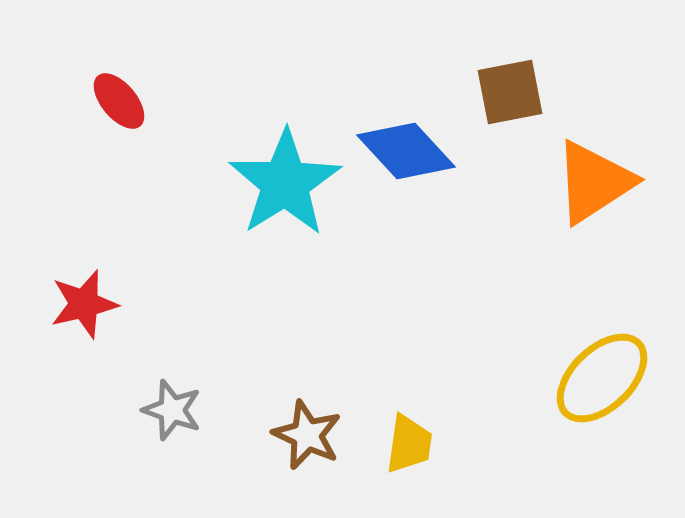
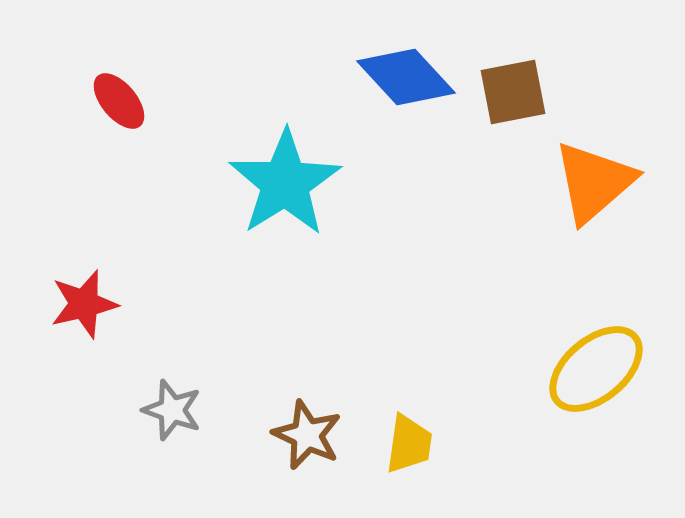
brown square: moved 3 px right
blue diamond: moved 74 px up
orange triangle: rotated 8 degrees counterclockwise
yellow ellipse: moved 6 px left, 9 px up; rotated 4 degrees clockwise
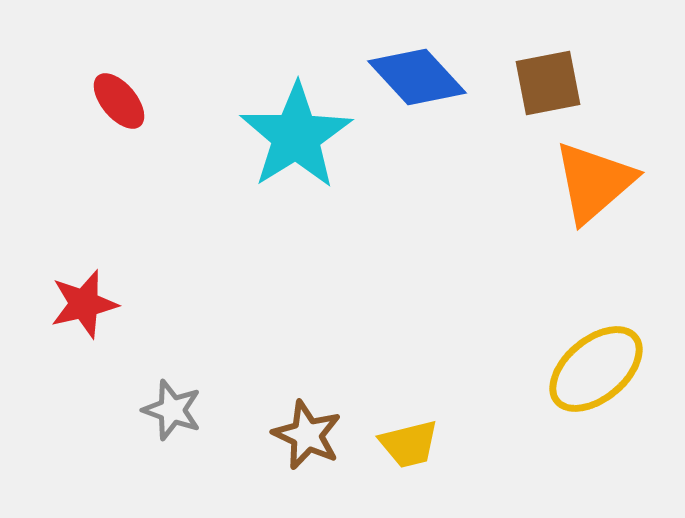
blue diamond: moved 11 px right
brown square: moved 35 px right, 9 px up
cyan star: moved 11 px right, 47 px up
yellow trapezoid: rotated 68 degrees clockwise
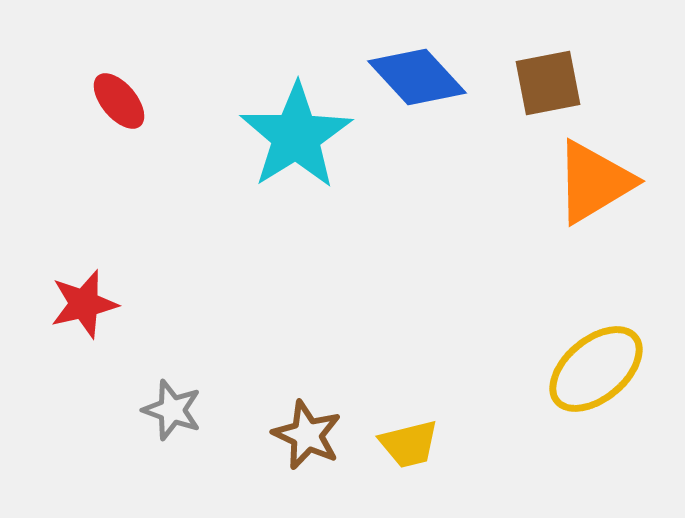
orange triangle: rotated 10 degrees clockwise
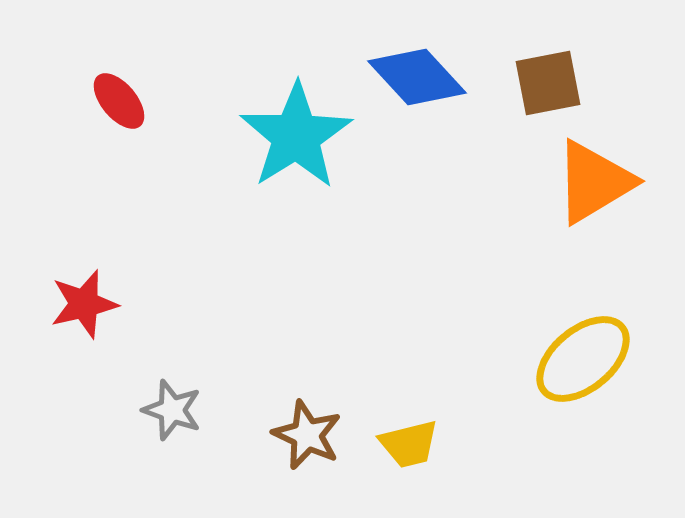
yellow ellipse: moved 13 px left, 10 px up
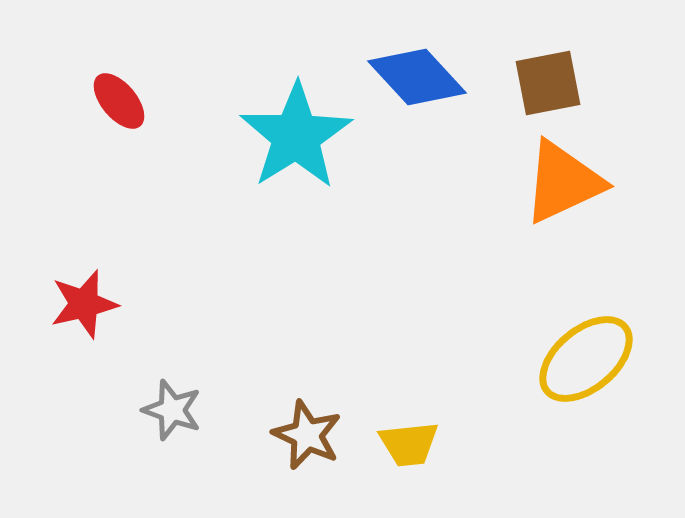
orange triangle: moved 31 px left; rotated 6 degrees clockwise
yellow ellipse: moved 3 px right
yellow trapezoid: rotated 8 degrees clockwise
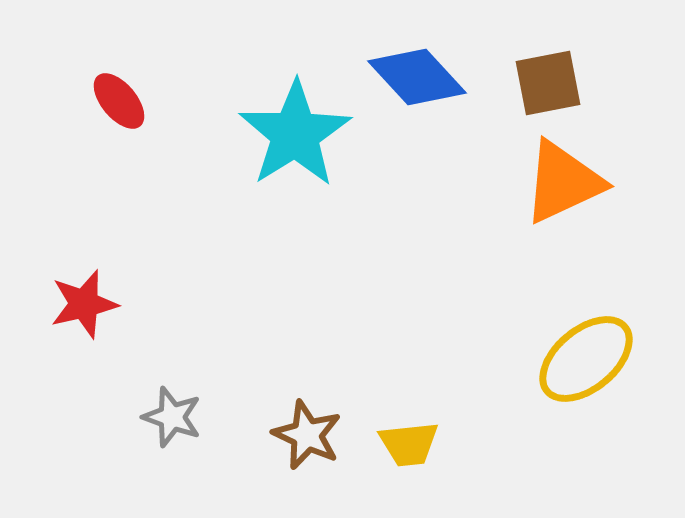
cyan star: moved 1 px left, 2 px up
gray star: moved 7 px down
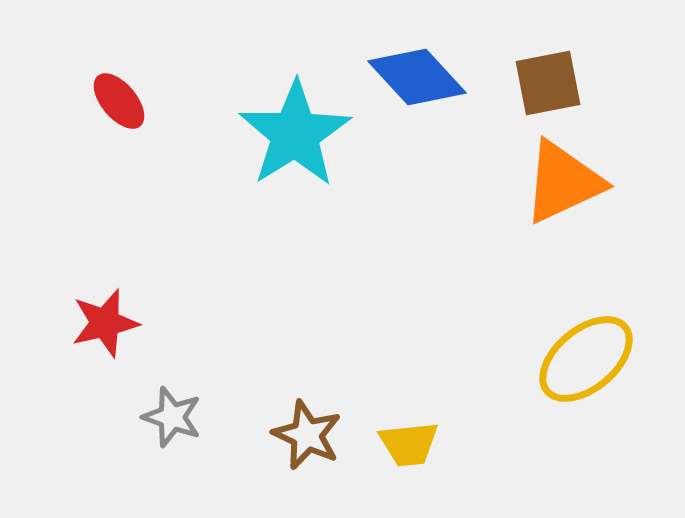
red star: moved 21 px right, 19 px down
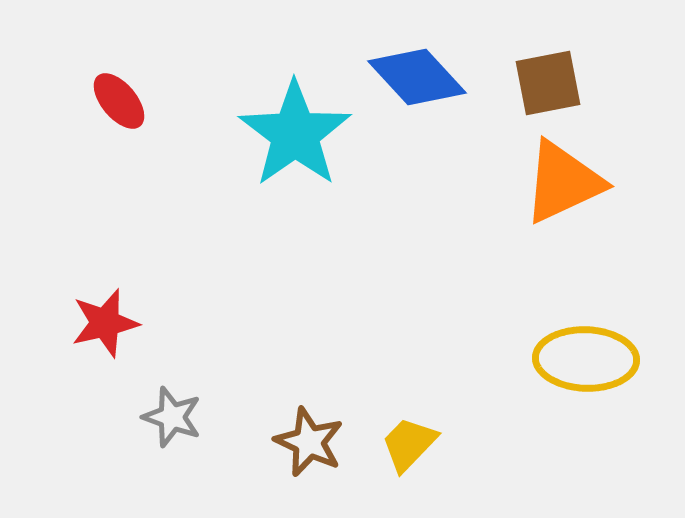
cyan star: rotated 3 degrees counterclockwise
yellow ellipse: rotated 42 degrees clockwise
brown star: moved 2 px right, 7 px down
yellow trapezoid: rotated 140 degrees clockwise
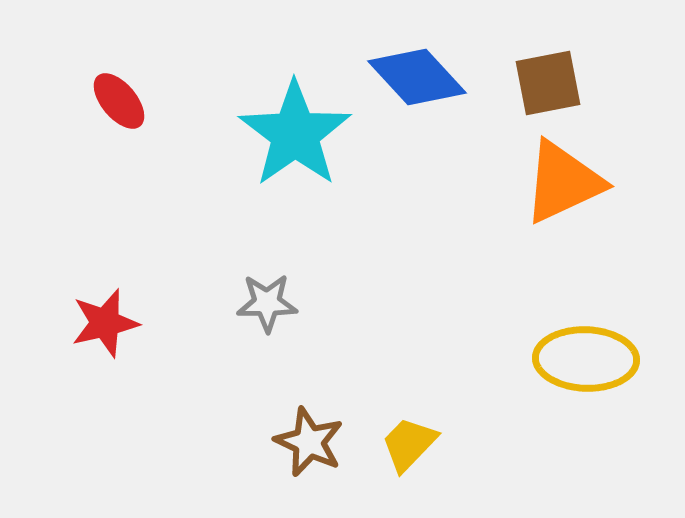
gray star: moved 95 px right, 114 px up; rotated 20 degrees counterclockwise
